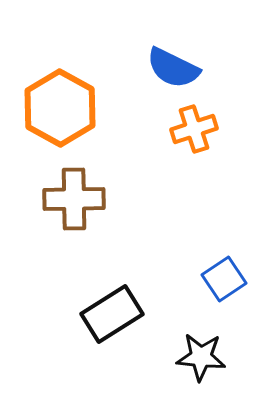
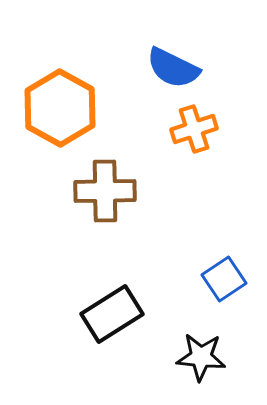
brown cross: moved 31 px right, 8 px up
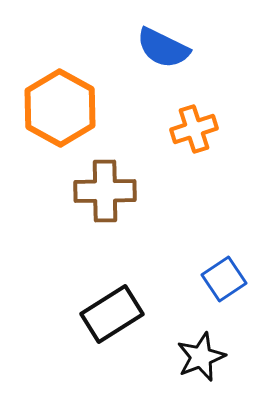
blue semicircle: moved 10 px left, 20 px up
black star: rotated 27 degrees counterclockwise
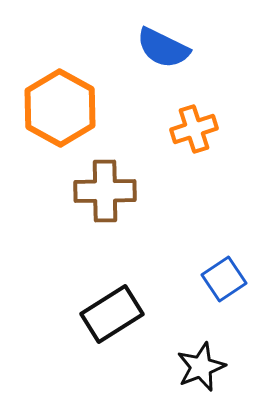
black star: moved 10 px down
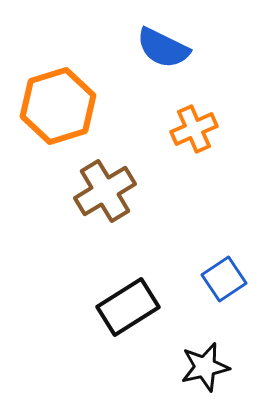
orange hexagon: moved 2 px left, 2 px up; rotated 14 degrees clockwise
orange cross: rotated 6 degrees counterclockwise
brown cross: rotated 30 degrees counterclockwise
black rectangle: moved 16 px right, 7 px up
black star: moved 4 px right; rotated 9 degrees clockwise
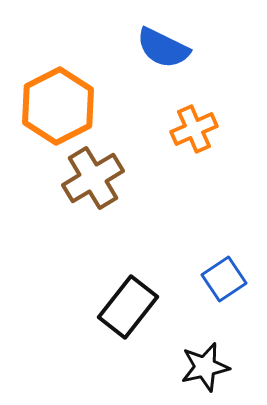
orange hexagon: rotated 10 degrees counterclockwise
brown cross: moved 12 px left, 13 px up
black rectangle: rotated 20 degrees counterclockwise
